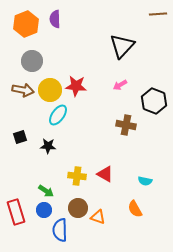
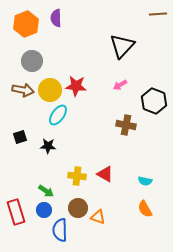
purple semicircle: moved 1 px right, 1 px up
orange semicircle: moved 10 px right
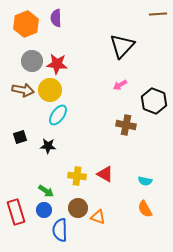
red star: moved 19 px left, 22 px up
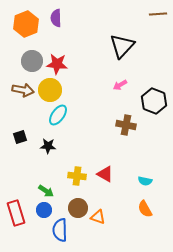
red rectangle: moved 1 px down
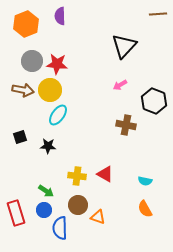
purple semicircle: moved 4 px right, 2 px up
black triangle: moved 2 px right
brown circle: moved 3 px up
blue semicircle: moved 2 px up
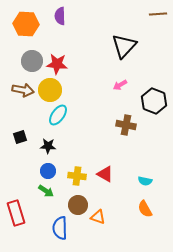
orange hexagon: rotated 25 degrees clockwise
blue circle: moved 4 px right, 39 px up
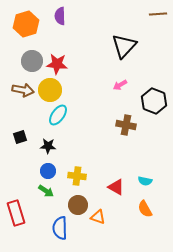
orange hexagon: rotated 20 degrees counterclockwise
red triangle: moved 11 px right, 13 px down
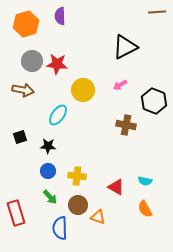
brown line: moved 1 px left, 2 px up
black triangle: moved 1 px right, 1 px down; rotated 20 degrees clockwise
yellow circle: moved 33 px right
green arrow: moved 4 px right, 6 px down; rotated 14 degrees clockwise
